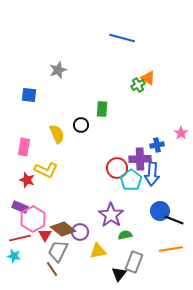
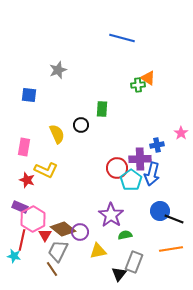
green cross: rotated 24 degrees clockwise
blue arrow: rotated 10 degrees clockwise
black line: moved 1 px up
red line: moved 2 px right, 2 px down; rotated 65 degrees counterclockwise
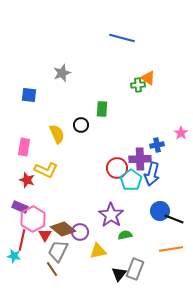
gray star: moved 4 px right, 3 px down
gray rectangle: moved 1 px right, 7 px down
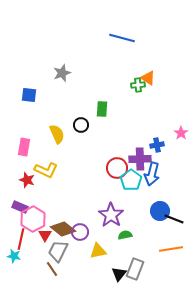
red line: moved 1 px left, 1 px up
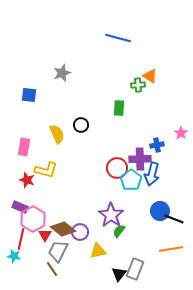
blue line: moved 4 px left
orange triangle: moved 2 px right, 2 px up
green rectangle: moved 17 px right, 1 px up
yellow L-shape: rotated 10 degrees counterclockwise
green semicircle: moved 6 px left, 4 px up; rotated 40 degrees counterclockwise
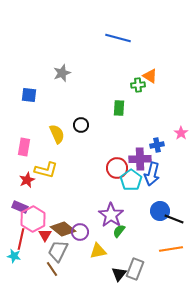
red star: rotated 28 degrees clockwise
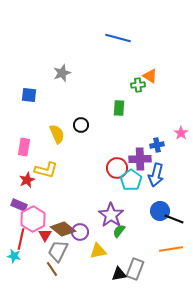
blue arrow: moved 4 px right, 1 px down
purple rectangle: moved 1 px left, 2 px up
black triangle: rotated 42 degrees clockwise
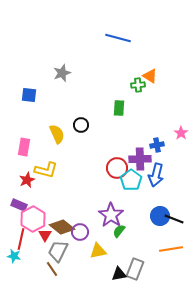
blue circle: moved 5 px down
brown diamond: moved 1 px left, 2 px up
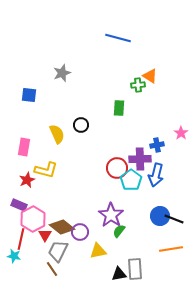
gray rectangle: rotated 25 degrees counterclockwise
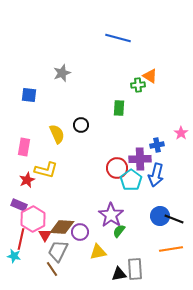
brown diamond: rotated 35 degrees counterclockwise
yellow triangle: moved 1 px down
